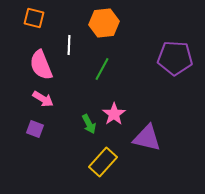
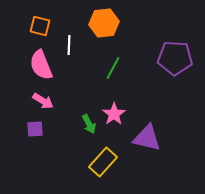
orange square: moved 6 px right, 8 px down
green line: moved 11 px right, 1 px up
pink arrow: moved 2 px down
purple square: rotated 24 degrees counterclockwise
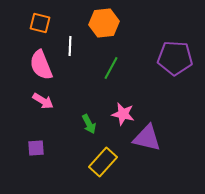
orange square: moved 3 px up
white line: moved 1 px right, 1 px down
green line: moved 2 px left
pink star: moved 9 px right; rotated 25 degrees counterclockwise
purple square: moved 1 px right, 19 px down
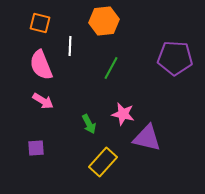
orange hexagon: moved 2 px up
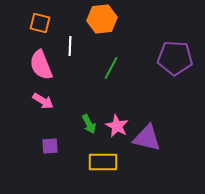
orange hexagon: moved 2 px left, 2 px up
pink star: moved 6 px left, 12 px down; rotated 15 degrees clockwise
purple square: moved 14 px right, 2 px up
yellow rectangle: rotated 48 degrees clockwise
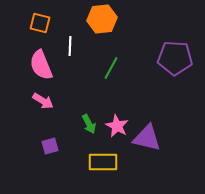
purple square: rotated 12 degrees counterclockwise
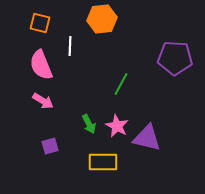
green line: moved 10 px right, 16 px down
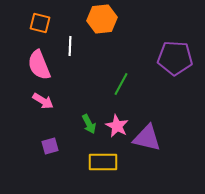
pink semicircle: moved 2 px left
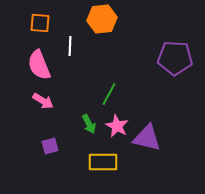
orange square: rotated 10 degrees counterclockwise
green line: moved 12 px left, 10 px down
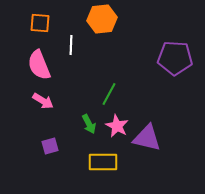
white line: moved 1 px right, 1 px up
